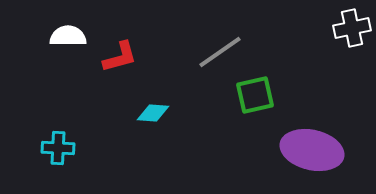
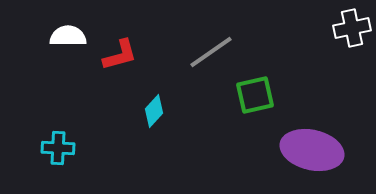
gray line: moved 9 px left
red L-shape: moved 2 px up
cyan diamond: moved 1 px right, 2 px up; rotated 52 degrees counterclockwise
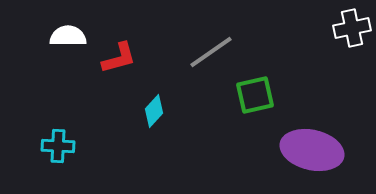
red L-shape: moved 1 px left, 3 px down
cyan cross: moved 2 px up
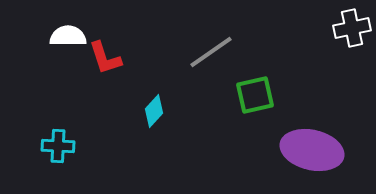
red L-shape: moved 14 px left; rotated 87 degrees clockwise
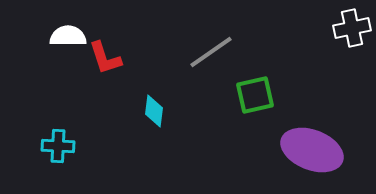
cyan diamond: rotated 36 degrees counterclockwise
purple ellipse: rotated 8 degrees clockwise
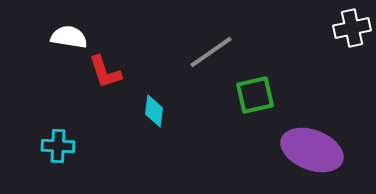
white semicircle: moved 1 px right, 1 px down; rotated 9 degrees clockwise
red L-shape: moved 14 px down
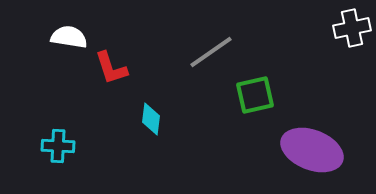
red L-shape: moved 6 px right, 4 px up
cyan diamond: moved 3 px left, 8 px down
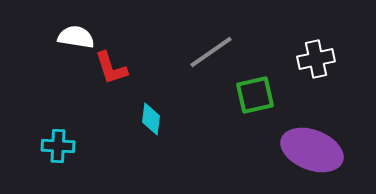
white cross: moved 36 px left, 31 px down
white semicircle: moved 7 px right
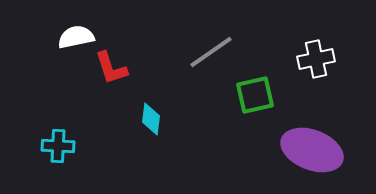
white semicircle: rotated 21 degrees counterclockwise
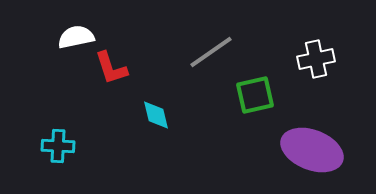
cyan diamond: moved 5 px right, 4 px up; rotated 20 degrees counterclockwise
